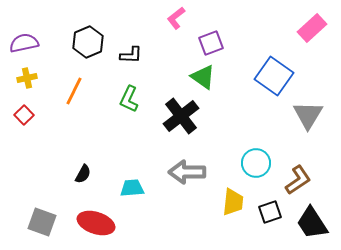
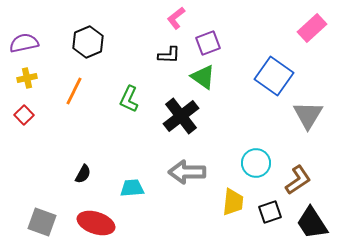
purple square: moved 3 px left
black L-shape: moved 38 px right
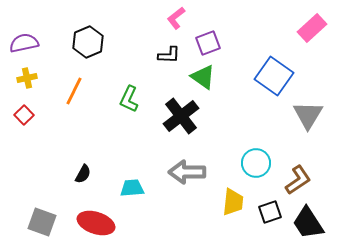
black trapezoid: moved 4 px left
